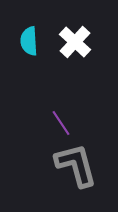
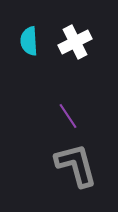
white cross: rotated 20 degrees clockwise
purple line: moved 7 px right, 7 px up
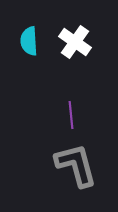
white cross: rotated 28 degrees counterclockwise
purple line: moved 3 px right, 1 px up; rotated 28 degrees clockwise
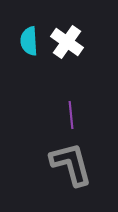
white cross: moved 8 px left
gray L-shape: moved 5 px left, 1 px up
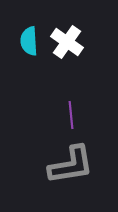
gray L-shape: moved 1 px down; rotated 96 degrees clockwise
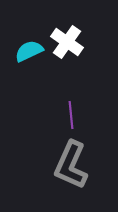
cyan semicircle: moved 10 px down; rotated 68 degrees clockwise
gray L-shape: rotated 123 degrees clockwise
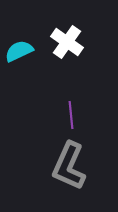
cyan semicircle: moved 10 px left
gray L-shape: moved 2 px left, 1 px down
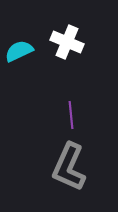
white cross: rotated 12 degrees counterclockwise
gray L-shape: moved 1 px down
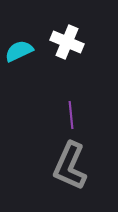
gray L-shape: moved 1 px right, 1 px up
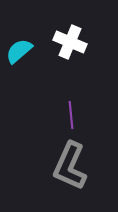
white cross: moved 3 px right
cyan semicircle: rotated 16 degrees counterclockwise
